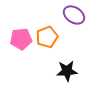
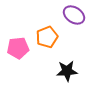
pink pentagon: moved 3 px left, 9 px down
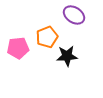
black star: moved 15 px up
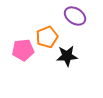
purple ellipse: moved 1 px right, 1 px down
pink pentagon: moved 5 px right, 2 px down
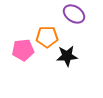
purple ellipse: moved 1 px left, 2 px up
orange pentagon: rotated 20 degrees clockwise
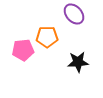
purple ellipse: rotated 15 degrees clockwise
black star: moved 11 px right, 6 px down
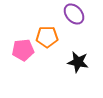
black star: rotated 15 degrees clockwise
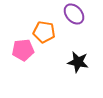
orange pentagon: moved 3 px left, 5 px up; rotated 10 degrees clockwise
